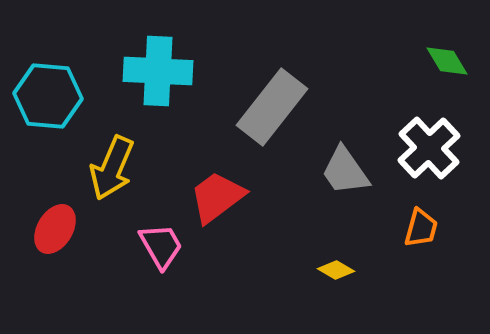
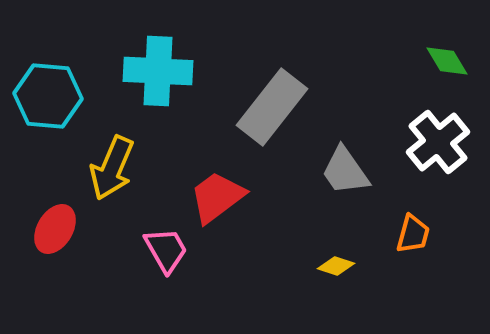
white cross: moved 9 px right, 6 px up; rotated 4 degrees clockwise
orange trapezoid: moved 8 px left, 6 px down
pink trapezoid: moved 5 px right, 4 px down
yellow diamond: moved 4 px up; rotated 12 degrees counterclockwise
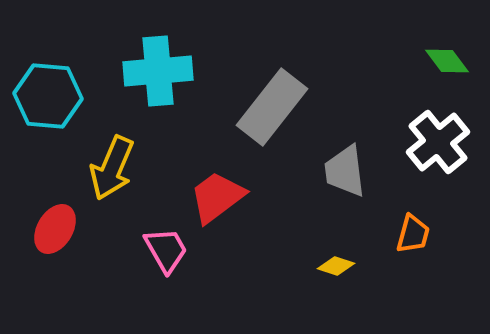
green diamond: rotated 6 degrees counterclockwise
cyan cross: rotated 8 degrees counterclockwise
gray trapezoid: rotated 28 degrees clockwise
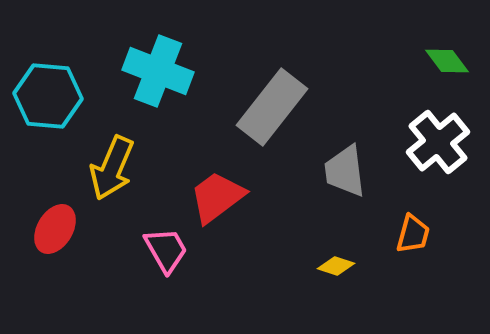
cyan cross: rotated 26 degrees clockwise
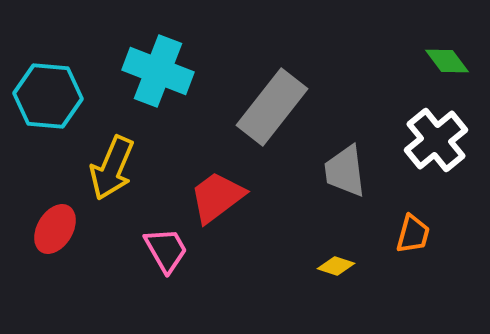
white cross: moved 2 px left, 2 px up
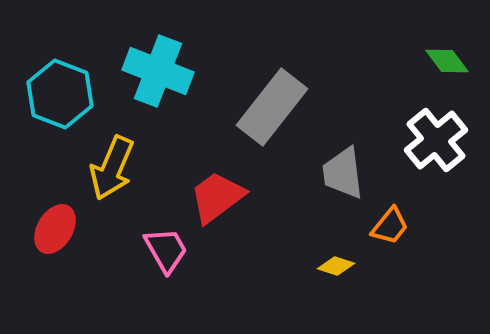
cyan hexagon: moved 12 px right, 2 px up; rotated 16 degrees clockwise
gray trapezoid: moved 2 px left, 2 px down
orange trapezoid: moved 23 px left, 8 px up; rotated 24 degrees clockwise
